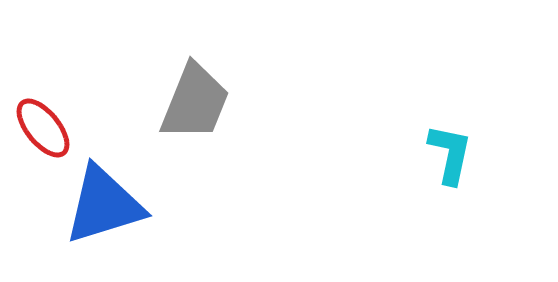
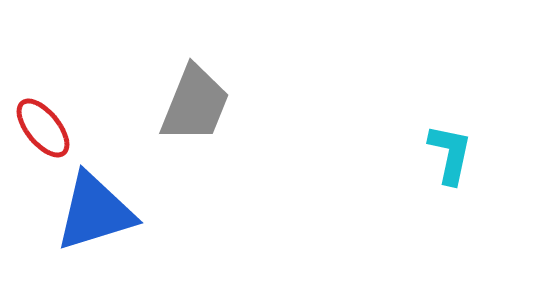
gray trapezoid: moved 2 px down
blue triangle: moved 9 px left, 7 px down
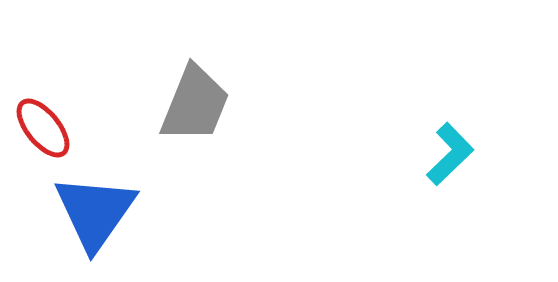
cyan L-shape: rotated 34 degrees clockwise
blue triangle: rotated 38 degrees counterclockwise
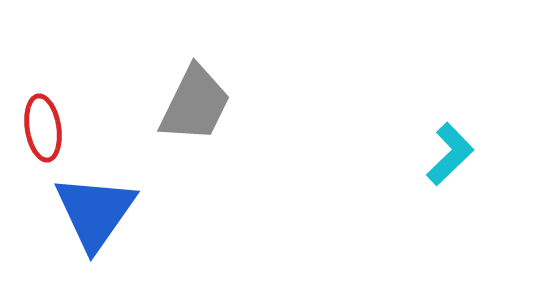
gray trapezoid: rotated 4 degrees clockwise
red ellipse: rotated 30 degrees clockwise
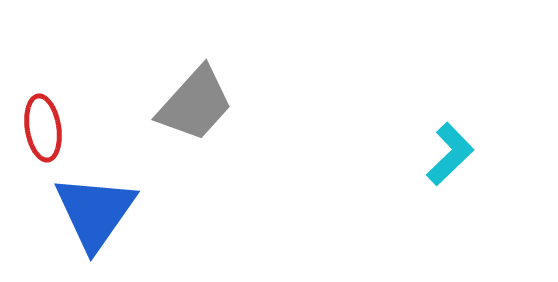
gray trapezoid: rotated 16 degrees clockwise
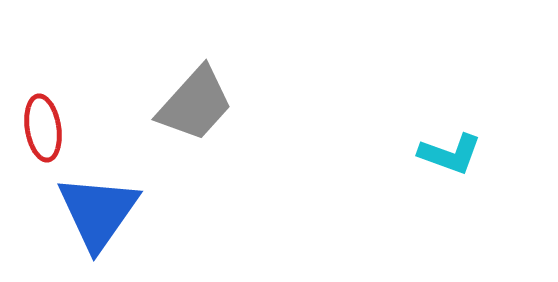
cyan L-shape: rotated 64 degrees clockwise
blue triangle: moved 3 px right
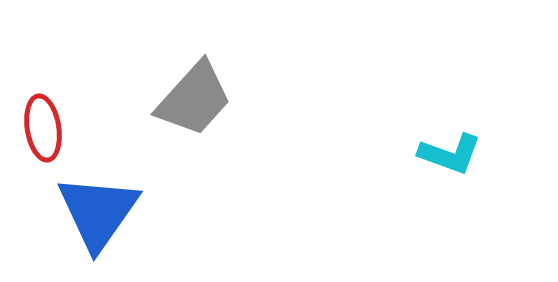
gray trapezoid: moved 1 px left, 5 px up
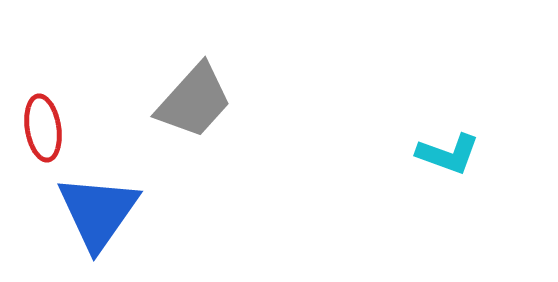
gray trapezoid: moved 2 px down
cyan L-shape: moved 2 px left
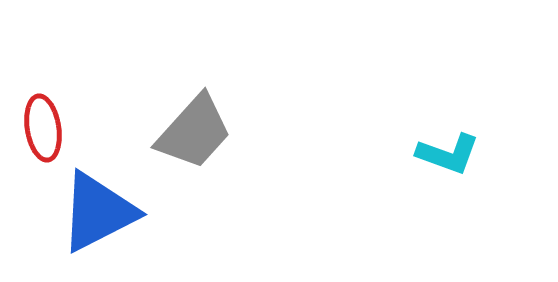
gray trapezoid: moved 31 px down
blue triangle: rotated 28 degrees clockwise
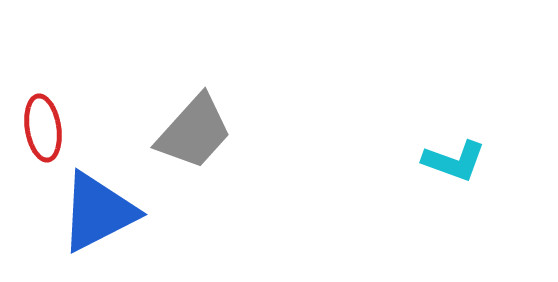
cyan L-shape: moved 6 px right, 7 px down
